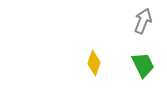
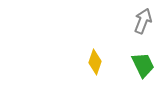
yellow diamond: moved 1 px right, 1 px up
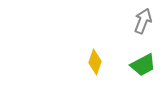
green trapezoid: rotated 88 degrees clockwise
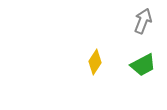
yellow diamond: rotated 15 degrees clockwise
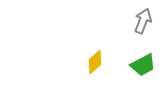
yellow diamond: rotated 15 degrees clockwise
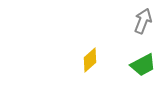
yellow diamond: moved 5 px left, 2 px up
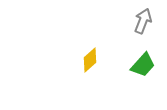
green trapezoid: rotated 20 degrees counterclockwise
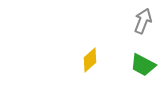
green trapezoid: rotated 76 degrees clockwise
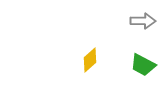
gray arrow: rotated 70 degrees clockwise
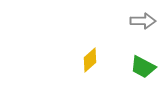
green trapezoid: moved 2 px down
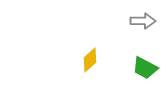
green trapezoid: moved 2 px right, 1 px down
